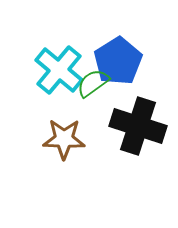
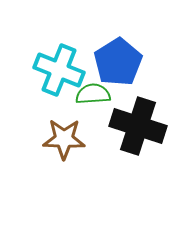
blue pentagon: moved 1 px down
cyan cross: rotated 18 degrees counterclockwise
green semicircle: moved 11 px down; rotated 32 degrees clockwise
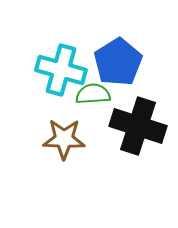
cyan cross: moved 2 px right; rotated 6 degrees counterclockwise
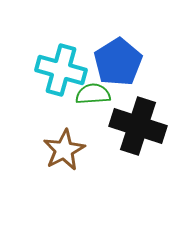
brown star: moved 11 px down; rotated 30 degrees counterclockwise
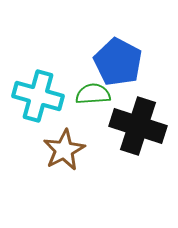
blue pentagon: rotated 12 degrees counterclockwise
cyan cross: moved 23 px left, 26 px down
